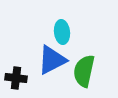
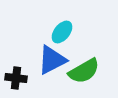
cyan ellipse: rotated 45 degrees clockwise
green semicircle: rotated 132 degrees counterclockwise
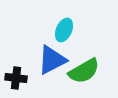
cyan ellipse: moved 2 px right, 2 px up; rotated 15 degrees counterclockwise
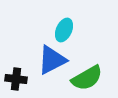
green semicircle: moved 3 px right, 7 px down
black cross: moved 1 px down
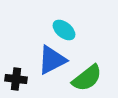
cyan ellipse: rotated 75 degrees counterclockwise
green semicircle: rotated 8 degrees counterclockwise
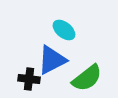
black cross: moved 13 px right
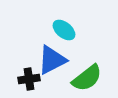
black cross: rotated 15 degrees counterclockwise
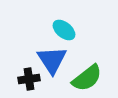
blue triangle: rotated 36 degrees counterclockwise
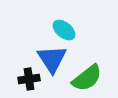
blue triangle: moved 1 px up
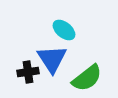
black cross: moved 1 px left, 7 px up
